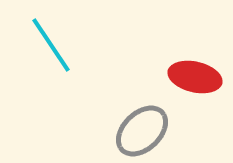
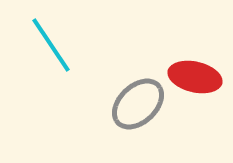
gray ellipse: moved 4 px left, 27 px up
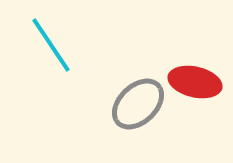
red ellipse: moved 5 px down
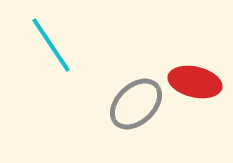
gray ellipse: moved 2 px left
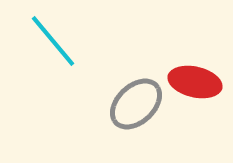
cyan line: moved 2 px right, 4 px up; rotated 6 degrees counterclockwise
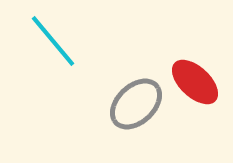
red ellipse: rotated 30 degrees clockwise
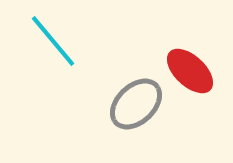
red ellipse: moved 5 px left, 11 px up
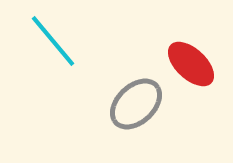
red ellipse: moved 1 px right, 7 px up
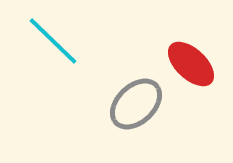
cyan line: rotated 6 degrees counterclockwise
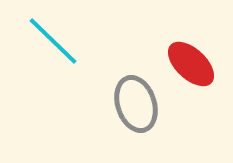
gray ellipse: rotated 64 degrees counterclockwise
